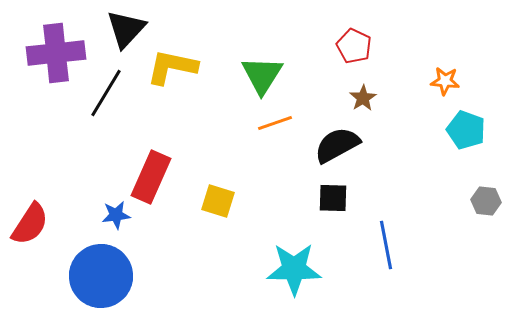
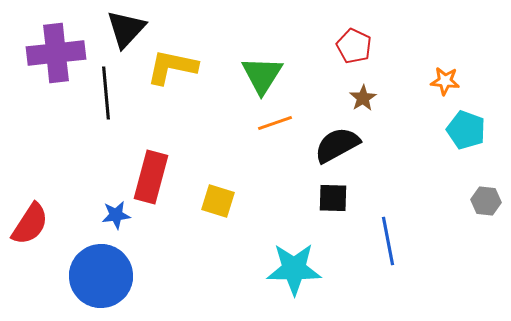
black line: rotated 36 degrees counterclockwise
red rectangle: rotated 9 degrees counterclockwise
blue line: moved 2 px right, 4 px up
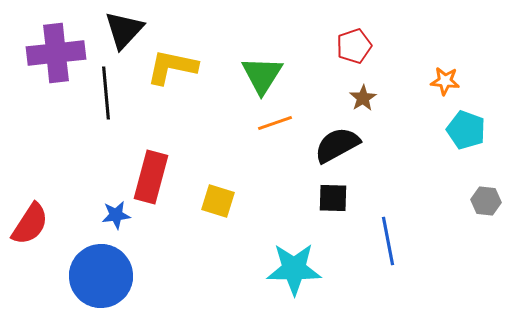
black triangle: moved 2 px left, 1 px down
red pentagon: rotated 28 degrees clockwise
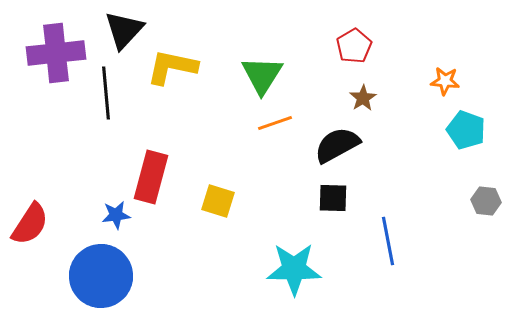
red pentagon: rotated 12 degrees counterclockwise
